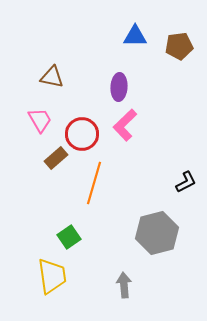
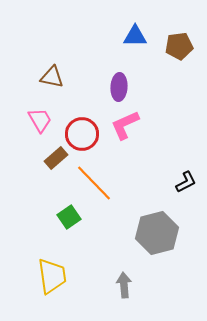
pink L-shape: rotated 20 degrees clockwise
orange line: rotated 60 degrees counterclockwise
green square: moved 20 px up
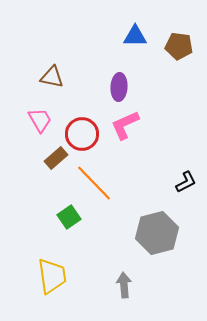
brown pentagon: rotated 16 degrees clockwise
